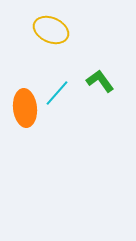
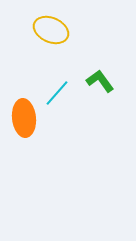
orange ellipse: moved 1 px left, 10 px down
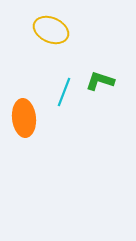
green L-shape: rotated 36 degrees counterclockwise
cyan line: moved 7 px right, 1 px up; rotated 20 degrees counterclockwise
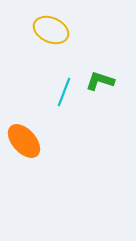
orange ellipse: moved 23 px down; rotated 36 degrees counterclockwise
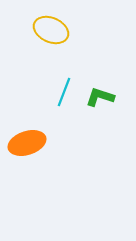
green L-shape: moved 16 px down
orange ellipse: moved 3 px right, 2 px down; rotated 66 degrees counterclockwise
